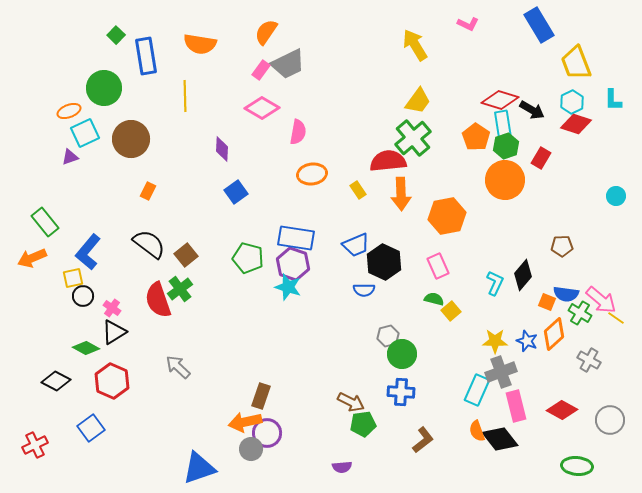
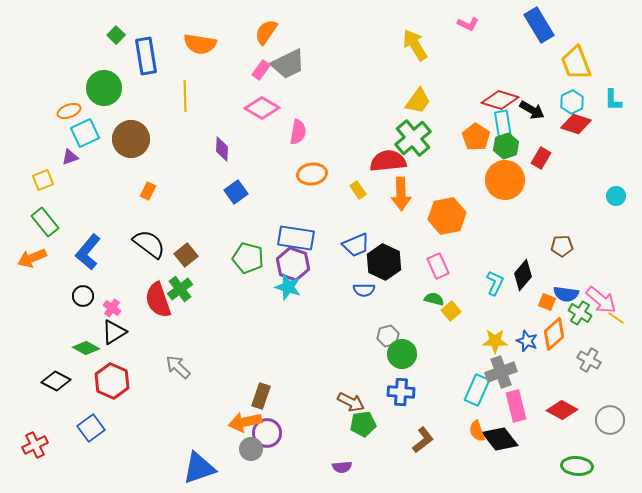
yellow square at (73, 278): moved 30 px left, 98 px up; rotated 10 degrees counterclockwise
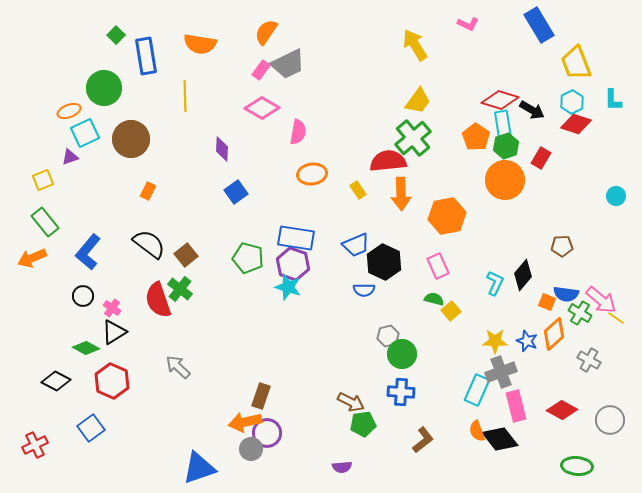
green cross at (180, 289): rotated 15 degrees counterclockwise
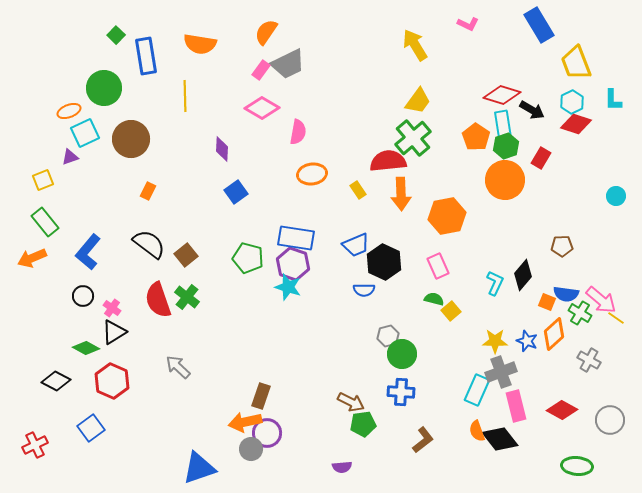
red diamond at (500, 100): moved 2 px right, 5 px up
green cross at (180, 289): moved 7 px right, 8 px down
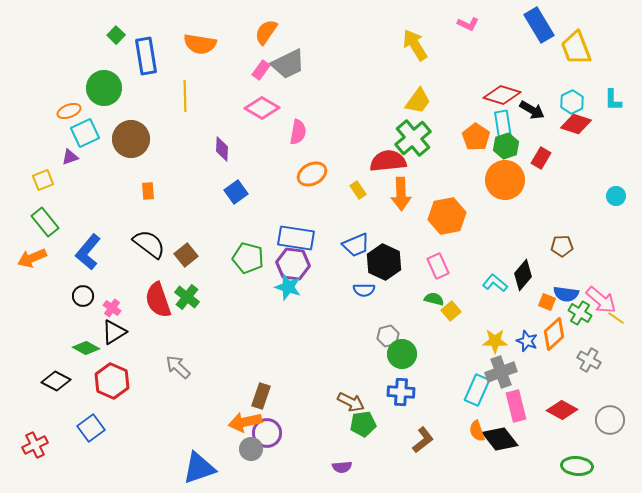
yellow trapezoid at (576, 63): moved 15 px up
orange ellipse at (312, 174): rotated 20 degrees counterclockwise
orange rectangle at (148, 191): rotated 30 degrees counterclockwise
purple hexagon at (293, 264): rotated 12 degrees counterclockwise
cyan L-shape at (495, 283): rotated 75 degrees counterclockwise
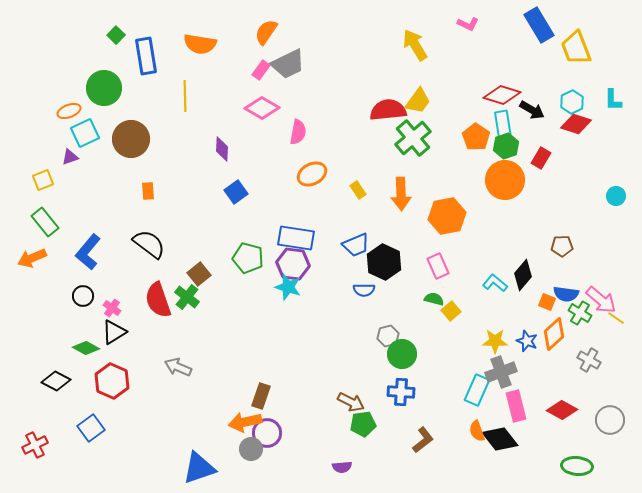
red semicircle at (388, 161): moved 51 px up
brown square at (186, 255): moved 13 px right, 19 px down
gray arrow at (178, 367): rotated 20 degrees counterclockwise
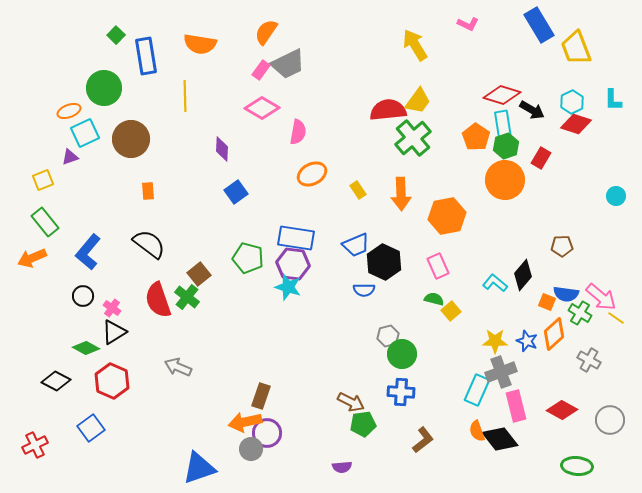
pink arrow at (601, 300): moved 3 px up
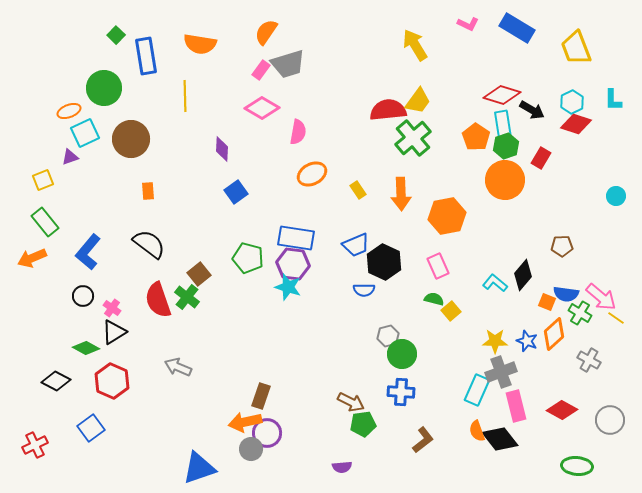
blue rectangle at (539, 25): moved 22 px left, 3 px down; rotated 28 degrees counterclockwise
gray trapezoid at (288, 64): rotated 9 degrees clockwise
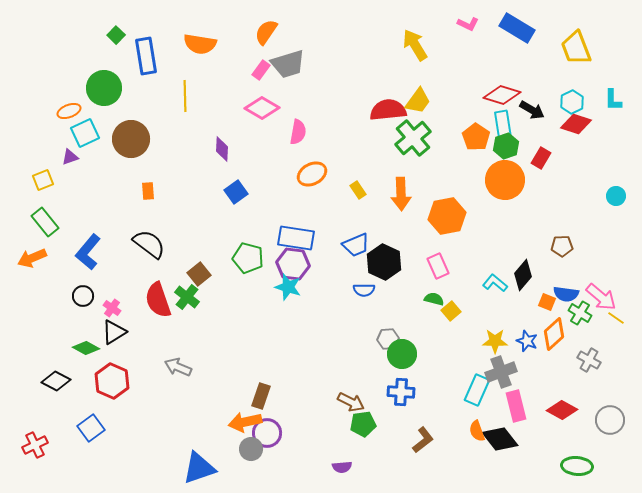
gray hexagon at (388, 336): moved 3 px down; rotated 10 degrees clockwise
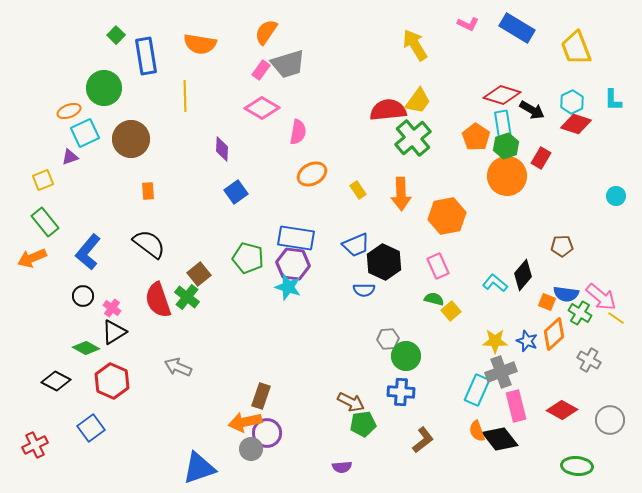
orange circle at (505, 180): moved 2 px right, 4 px up
green circle at (402, 354): moved 4 px right, 2 px down
